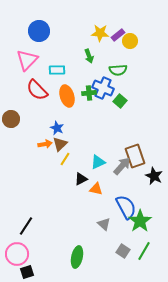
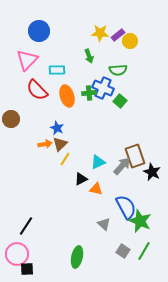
black star: moved 2 px left, 4 px up
green star: rotated 15 degrees counterclockwise
black square: moved 3 px up; rotated 16 degrees clockwise
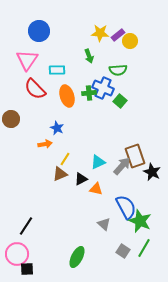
pink triangle: rotated 10 degrees counterclockwise
red semicircle: moved 2 px left, 1 px up
brown triangle: moved 30 px down; rotated 21 degrees clockwise
green line: moved 3 px up
green ellipse: rotated 15 degrees clockwise
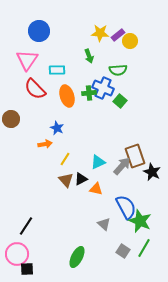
brown triangle: moved 6 px right, 6 px down; rotated 49 degrees counterclockwise
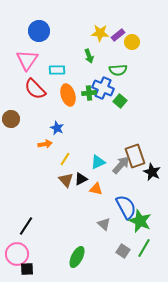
yellow circle: moved 2 px right, 1 px down
orange ellipse: moved 1 px right, 1 px up
gray arrow: moved 1 px left, 1 px up
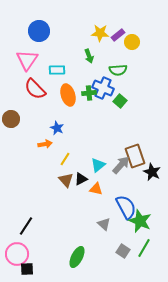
cyan triangle: moved 3 px down; rotated 14 degrees counterclockwise
